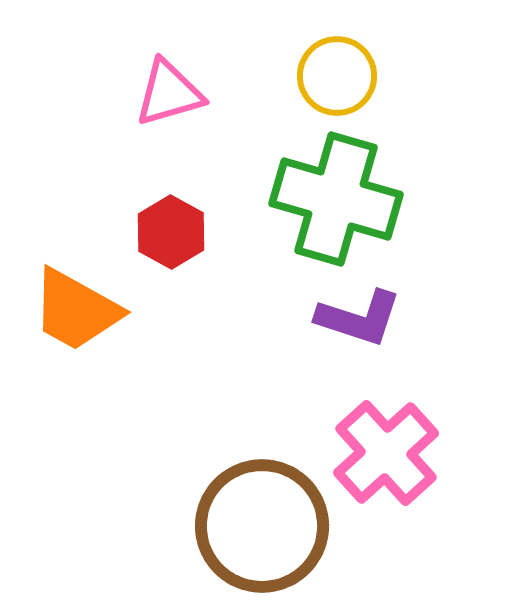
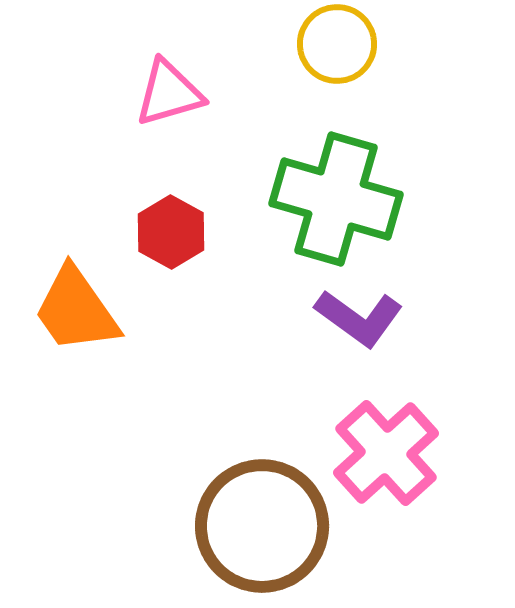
yellow circle: moved 32 px up
orange trapezoid: rotated 26 degrees clockwise
purple L-shape: rotated 18 degrees clockwise
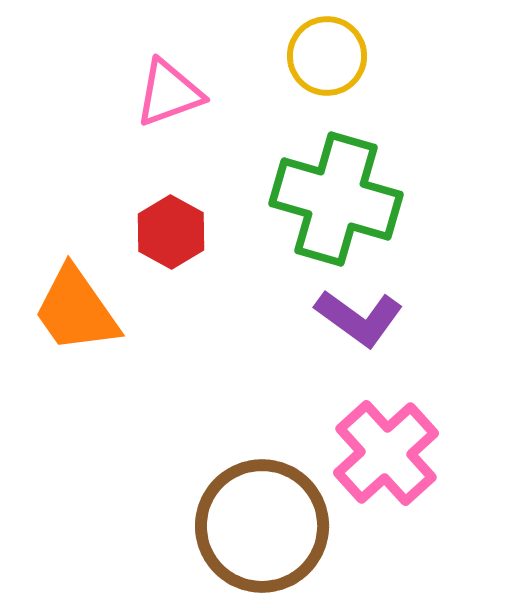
yellow circle: moved 10 px left, 12 px down
pink triangle: rotated 4 degrees counterclockwise
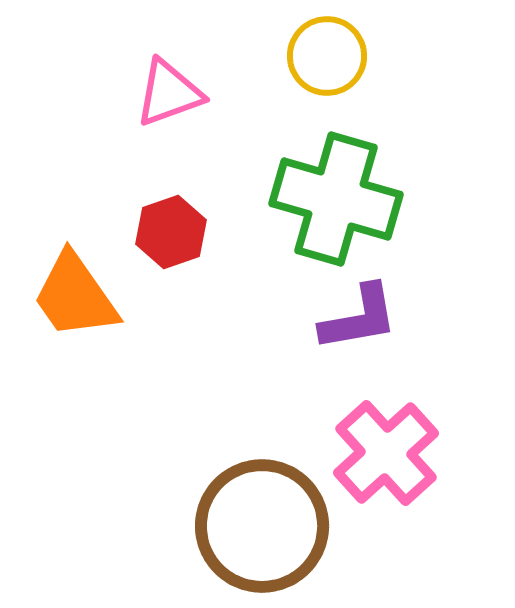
red hexagon: rotated 12 degrees clockwise
orange trapezoid: moved 1 px left, 14 px up
purple L-shape: rotated 46 degrees counterclockwise
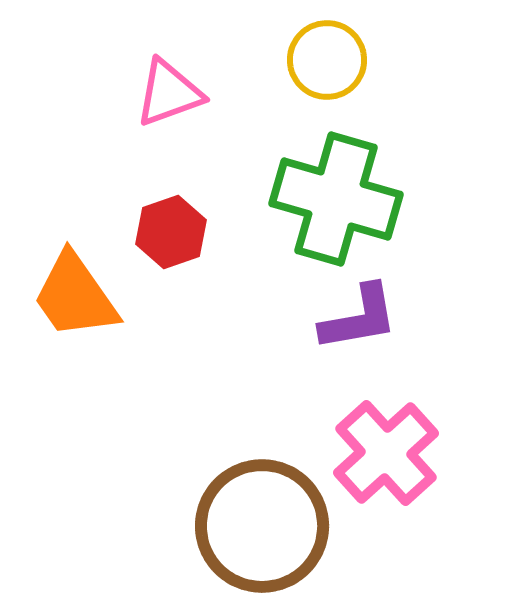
yellow circle: moved 4 px down
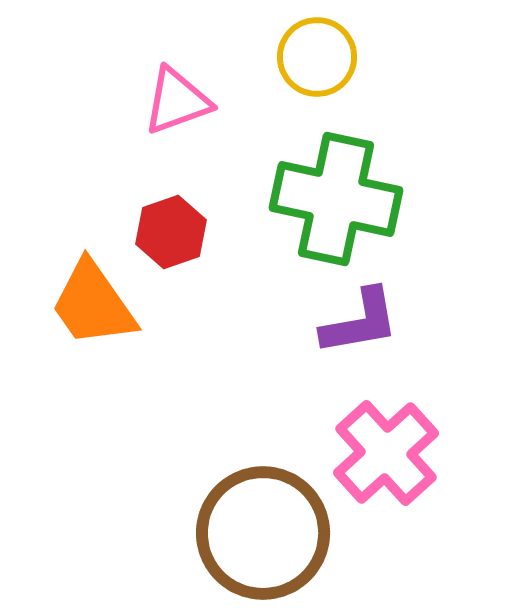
yellow circle: moved 10 px left, 3 px up
pink triangle: moved 8 px right, 8 px down
green cross: rotated 4 degrees counterclockwise
orange trapezoid: moved 18 px right, 8 px down
purple L-shape: moved 1 px right, 4 px down
brown circle: moved 1 px right, 7 px down
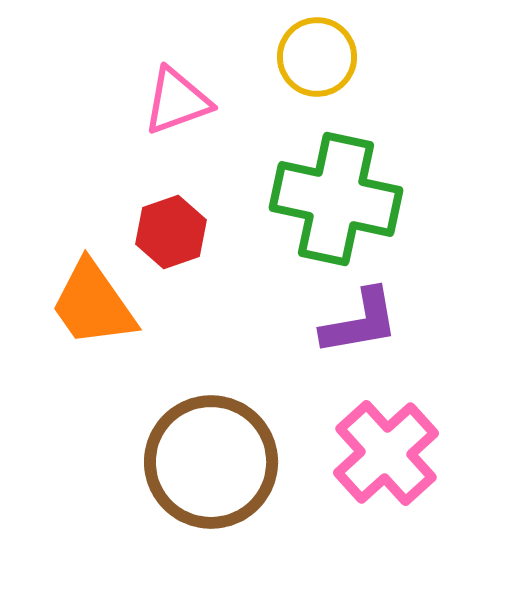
brown circle: moved 52 px left, 71 px up
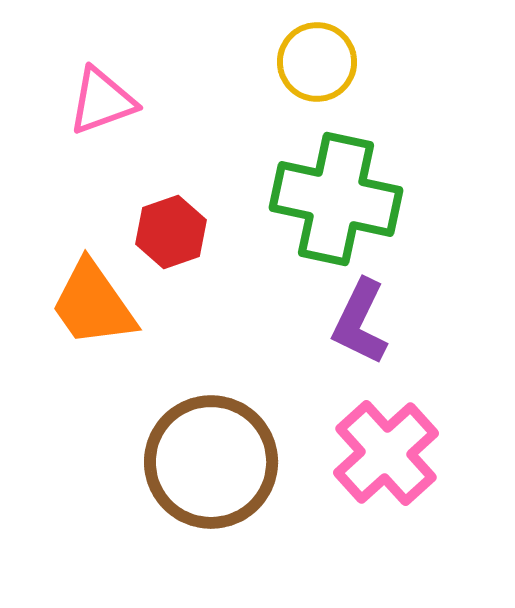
yellow circle: moved 5 px down
pink triangle: moved 75 px left
purple L-shape: rotated 126 degrees clockwise
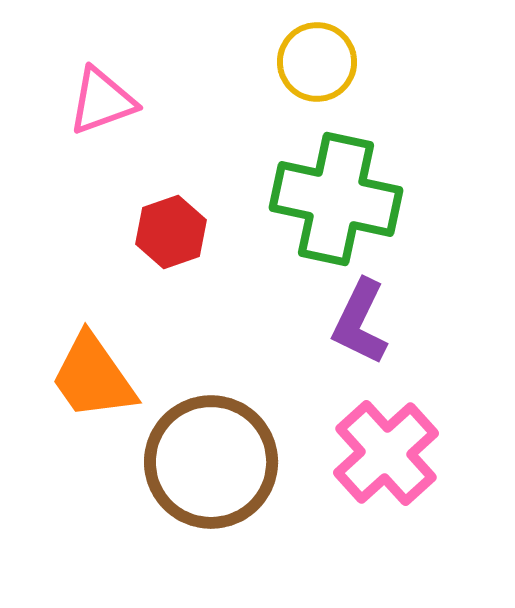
orange trapezoid: moved 73 px down
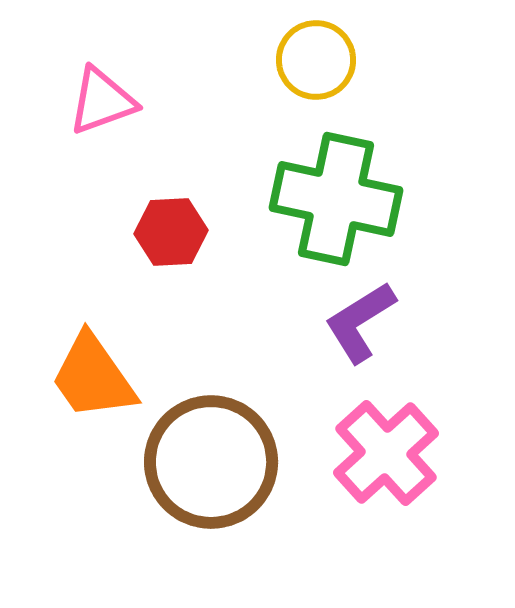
yellow circle: moved 1 px left, 2 px up
red hexagon: rotated 16 degrees clockwise
purple L-shape: rotated 32 degrees clockwise
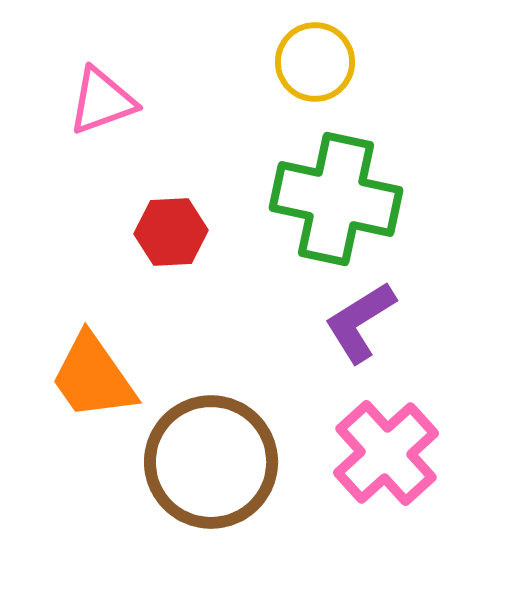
yellow circle: moved 1 px left, 2 px down
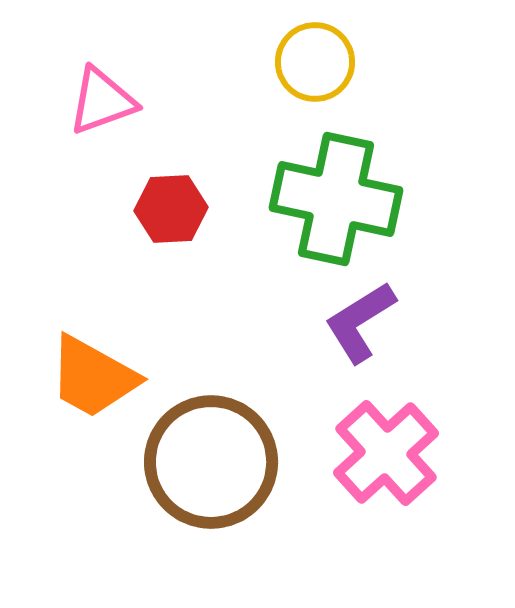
red hexagon: moved 23 px up
orange trapezoid: rotated 26 degrees counterclockwise
